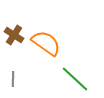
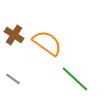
orange semicircle: moved 1 px right
gray line: rotated 56 degrees counterclockwise
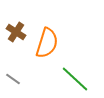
brown cross: moved 2 px right, 3 px up
orange semicircle: rotated 72 degrees clockwise
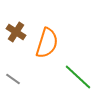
green line: moved 3 px right, 2 px up
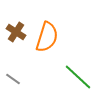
orange semicircle: moved 6 px up
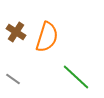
green line: moved 2 px left
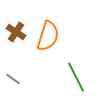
orange semicircle: moved 1 px right, 1 px up
green line: rotated 20 degrees clockwise
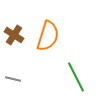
brown cross: moved 2 px left, 3 px down
gray line: rotated 21 degrees counterclockwise
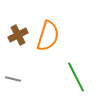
brown cross: moved 4 px right; rotated 30 degrees clockwise
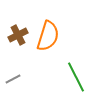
gray line: rotated 42 degrees counterclockwise
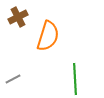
brown cross: moved 18 px up
green line: moved 1 px left, 2 px down; rotated 24 degrees clockwise
